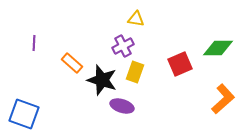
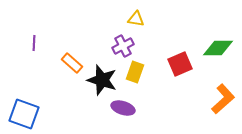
purple ellipse: moved 1 px right, 2 px down
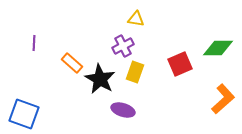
black star: moved 2 px left, 1 px up; rotated 12 degrees clockwise
purple ellipse: moved 2 px down
